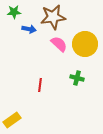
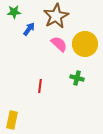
brown star: moved 3 px right, 1 px up; rotated 20 degrees counterclockwise
blue arrow: rotated 64 degrees counterclockwise
red line: moved 1 px down
yellow rectangle: rotated 42 degrees counterclockwise
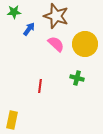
brown star: rotated 25 degrees counterclockwise
pink semicircle: moved 3 px left
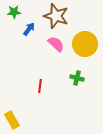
yellow rectangle: rotated 42 degrees counterclockwise
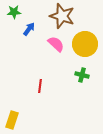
brown star: moved 6 px right
green cross: moved 5 px right, 3 px up
yellow rectangle: rotated 48 degrees clockwise
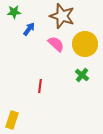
green cross: rotated 24 degrees clockwise
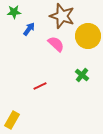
yellow circle: moved 3 px right, 8 px up
red line: rotated 56 degrees clockwise
yellow rectangle: rotated 12 degrees clockwise
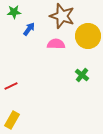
pink semicircle: rotated 42 degrees counterclockwise
red line: moved 29 px left
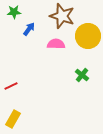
yellow rectangle: moved 1 px right, 1 px up
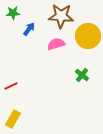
green star: moved 1 px left, 1 px down
brown star: moved 1 px left; rotated 15 degrees counterclockwise
pink semicircle: rotated 18 degrees counterclockwise
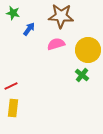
green star: rotated 16 degrees clockwise
yellow circle: moved 14 px down
yellow rectangle: moved 11 px up; rotated 24 degrees counterclockwise
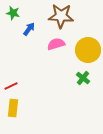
green cross: moved 1 px right, 3 px down
